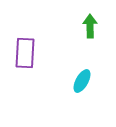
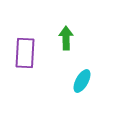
green arrow: moved 24 px left, 12 px down
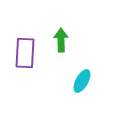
green arrow: moved 5 px left, 2 px down
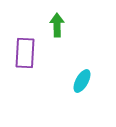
green arrow: moved 4 px left, 15 px up
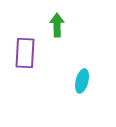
cyan ellipse: rotated 15 degrees counterclockwise
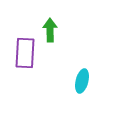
green arrow: moved 7 px left, 5 px down
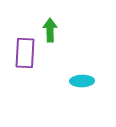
cyan ellipse: rotated 75 degrees clockwise
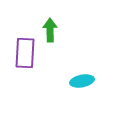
cyan ellipse: rotated 10 degrees counterclockwise
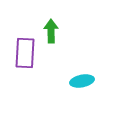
green arrow: moved 1 px right, 1 px down
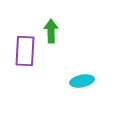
purple rectangle: moved 2 px up
